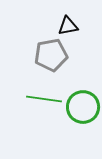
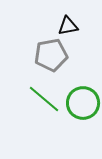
green line: rotated 32 degrees clockwise
green circle: moved 4 px up
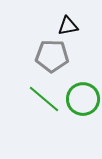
gray pentagon: moved 1 px right, 1 px down; rotated 12 degrees clockwise
green circle: moved 4 px up
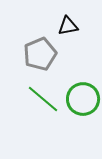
gray pentagon: moved 12 px left, 2 px up; rotated 24 degrees counterclockwise
green line: moved 1 px left
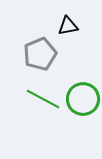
green line: rotated 12 degrees counterclockwise
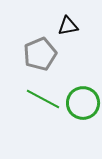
green circle: moved 4 px down
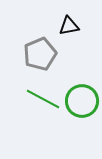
black triangle: moved 1 px right
green circle: moved 1 px left, 2 px up
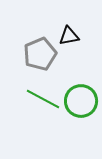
black triangle: moved 10 px down
green circle: moved 1 px left
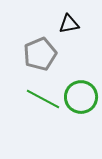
black triangle: moved 12 px up
green circle: moved 4 px up
